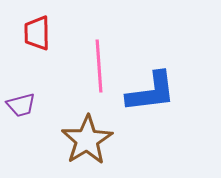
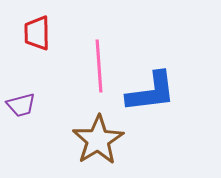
brown star: moved 11 px right
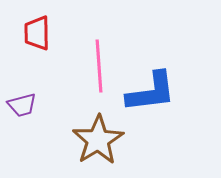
purple trapezoid: moved 1 px right
